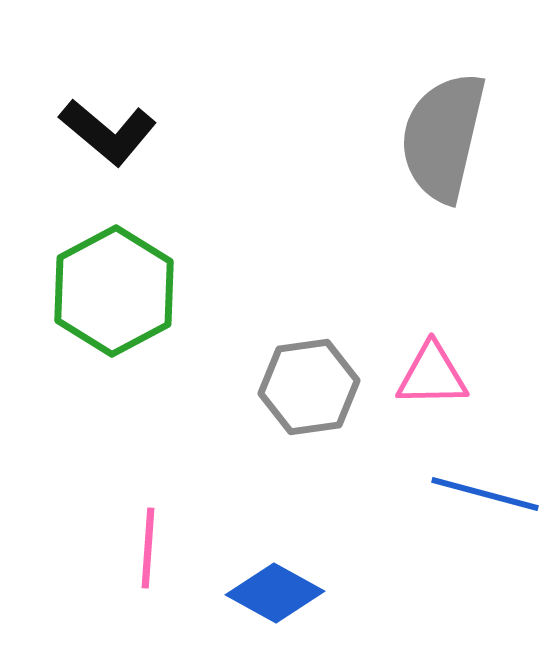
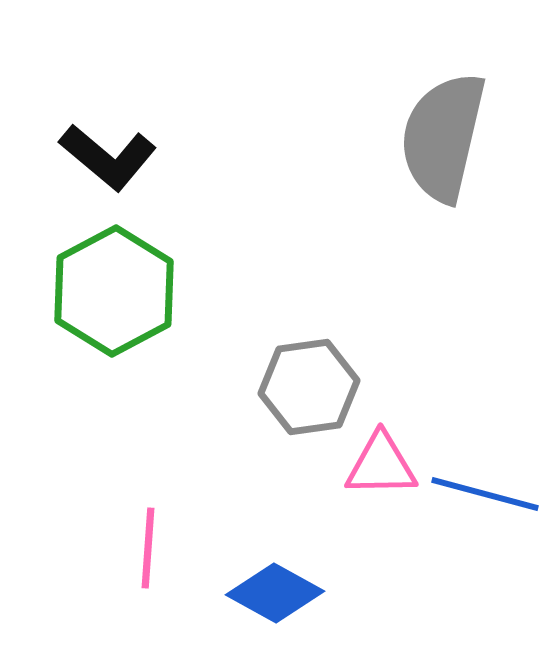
black L-shape: moved 25 px down
pink triangle: moved 51 px left, 90 px down
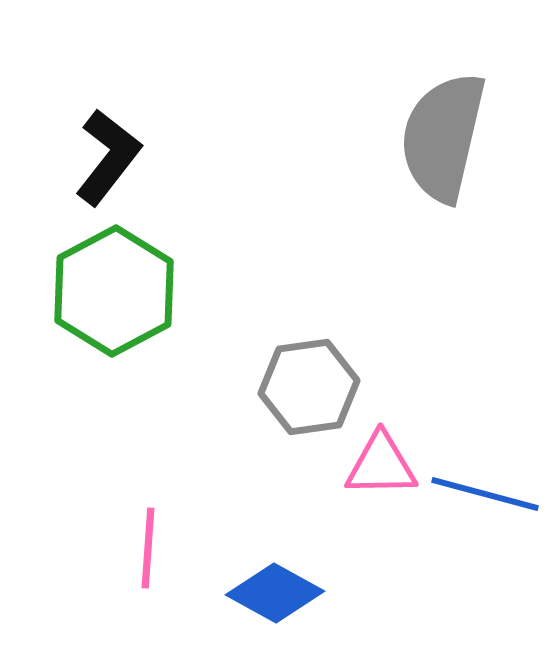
black L-shape: rotated 92 degrees counterclockwise
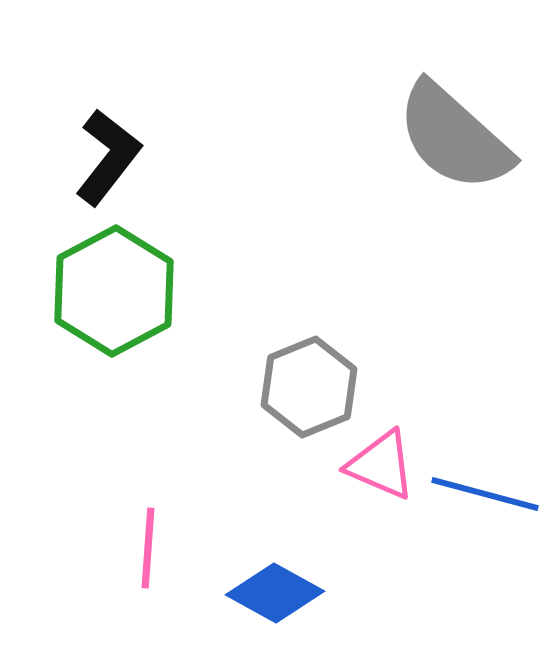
gray semicircle: moved 11 px right; rotated 61 degrees counterclockwise
gray hexagon: rotated 14 degrees counterclockwise
pink triangle: rotated 24 degrees clockwise
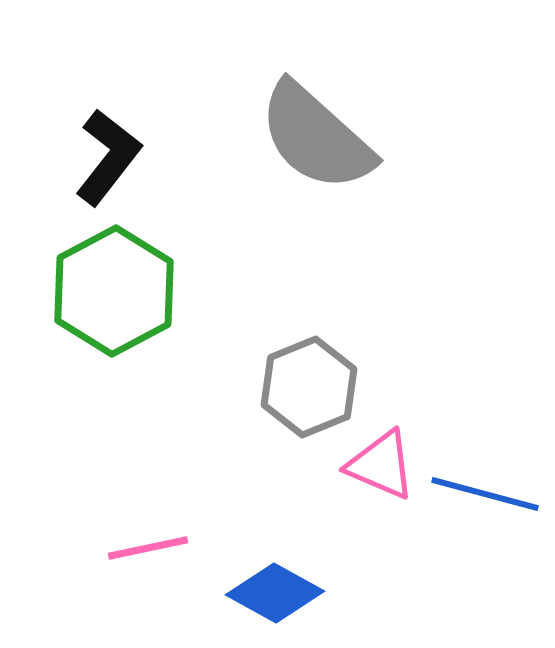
gray semicircle: moved 138 px left
pink line: rotated 74 degrees clockwise
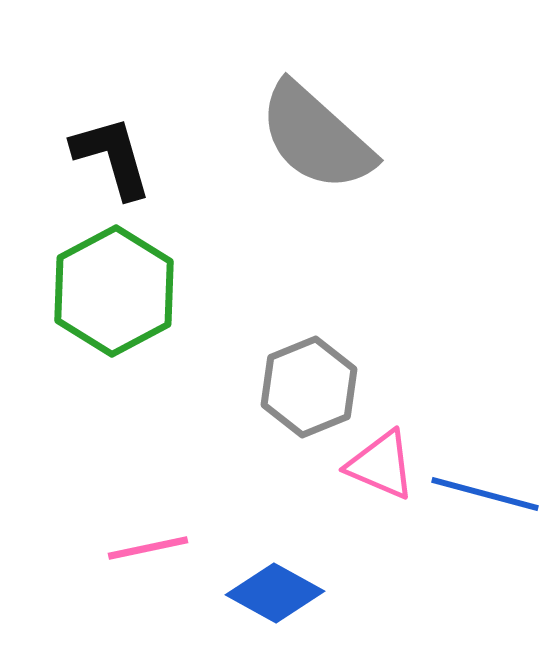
black L-shape: moved 4 px right; rotated 54 degrees counterclockwise
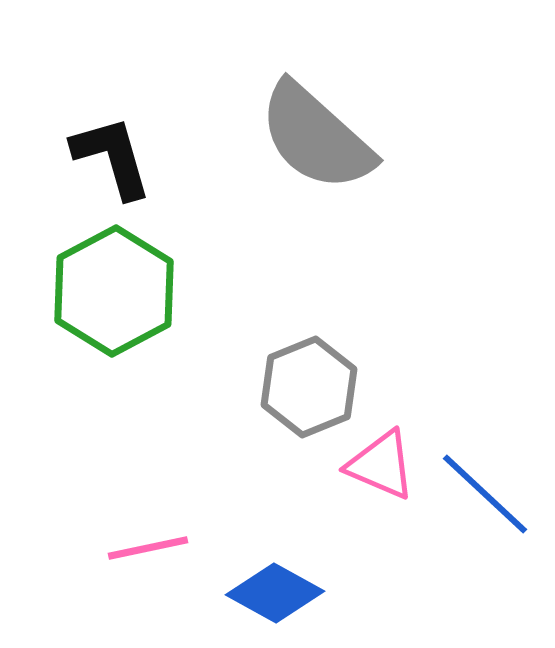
blue line: rotated 28 degrees clockwise
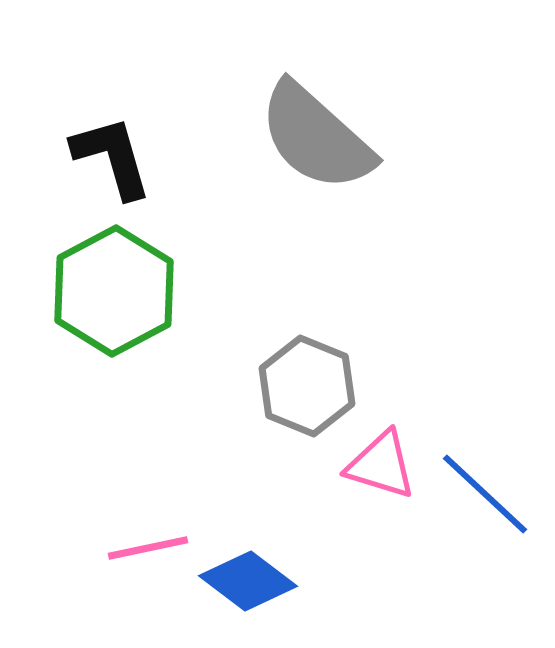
gray hexagon: moved 2 px left, 1 px up; rotated 16 degrees counterclockwise
pink triangle: rotated 6 degrees counterclockwise
blue diamond: moved 27 px left, 12 px up; rotated 8 degrees clockwise
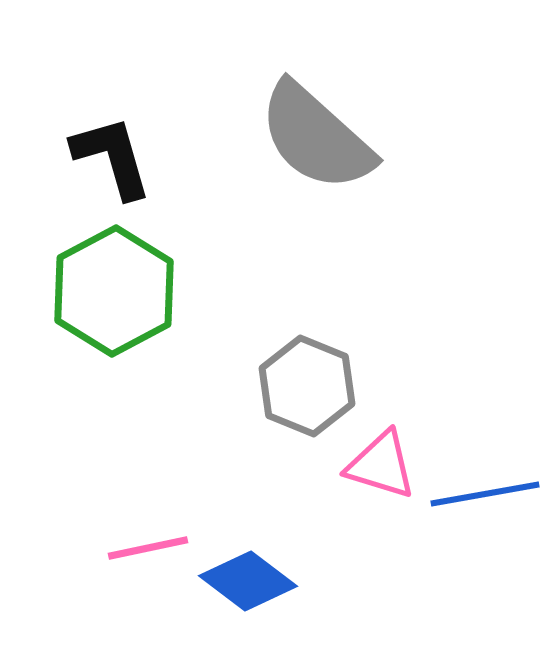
blue line: rotated 53 degrees counterclockwise
